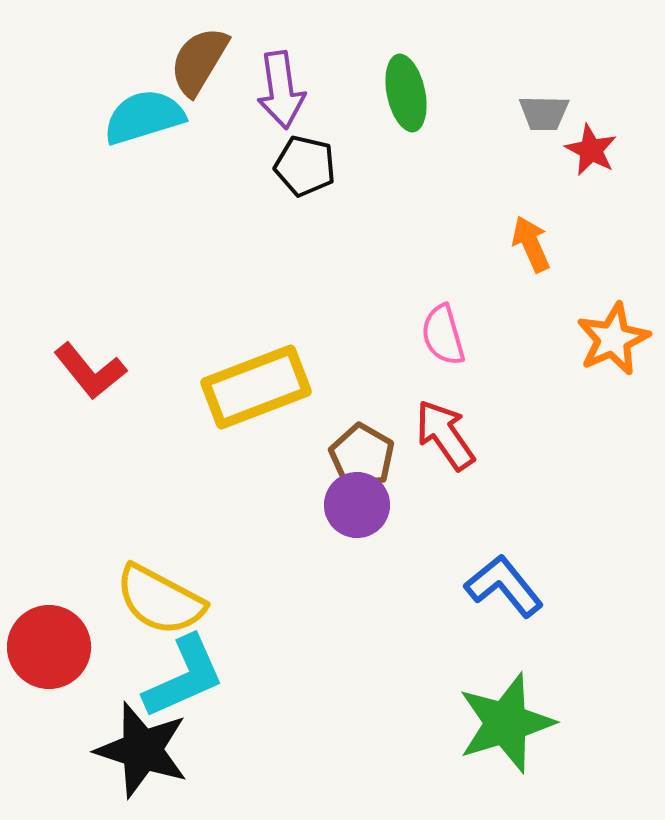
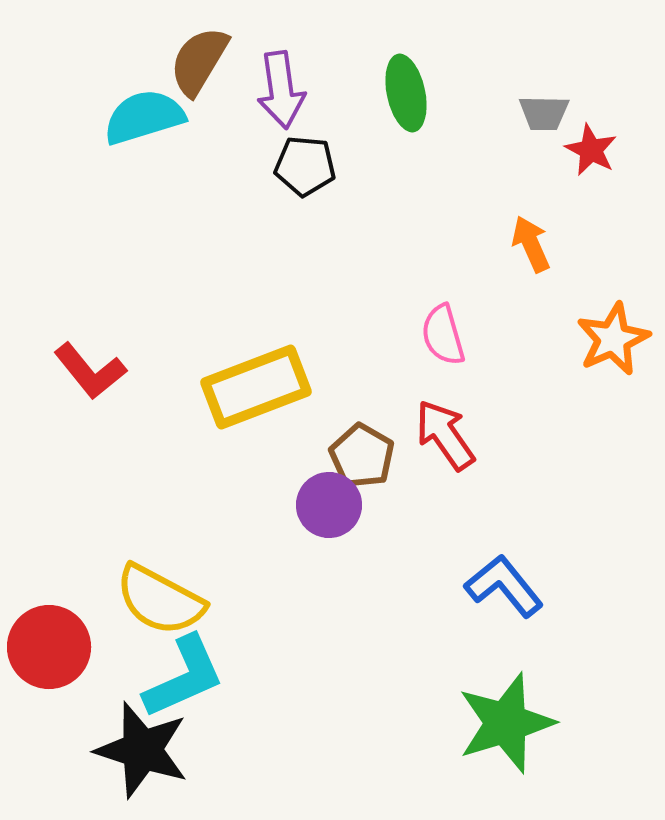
black pentagon: rotated 8 degrees counterclockwise
purple circle: moved 28 px left
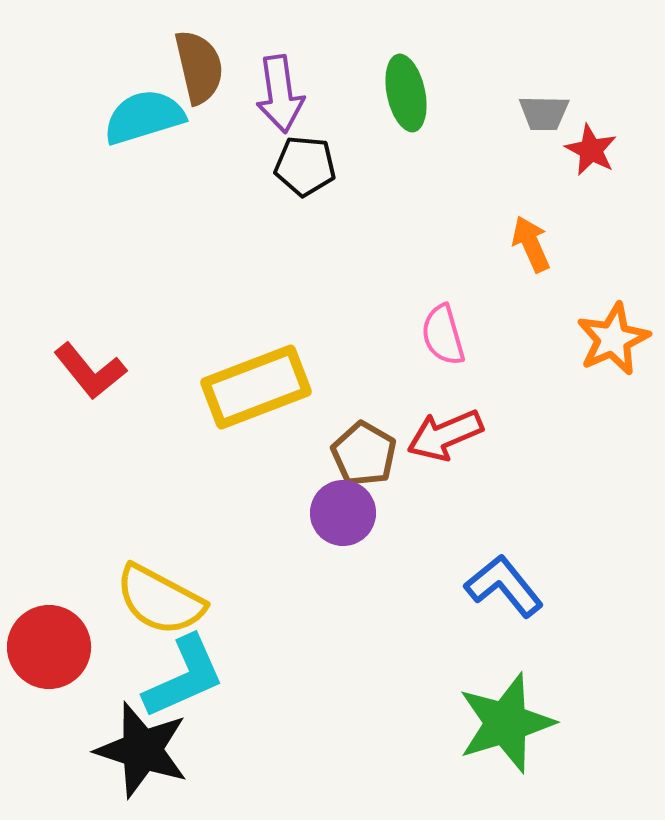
brown semicircle: moved 6 px down; rotated 136 degrees clockwise
purple arrow: moved 1 px left, 4 px down
red arrow: rotated 78 degrees counterclockwise
brown pentagon: moved 2 px right, 2 px up
purple circle: moved 14 px right, 8 px down
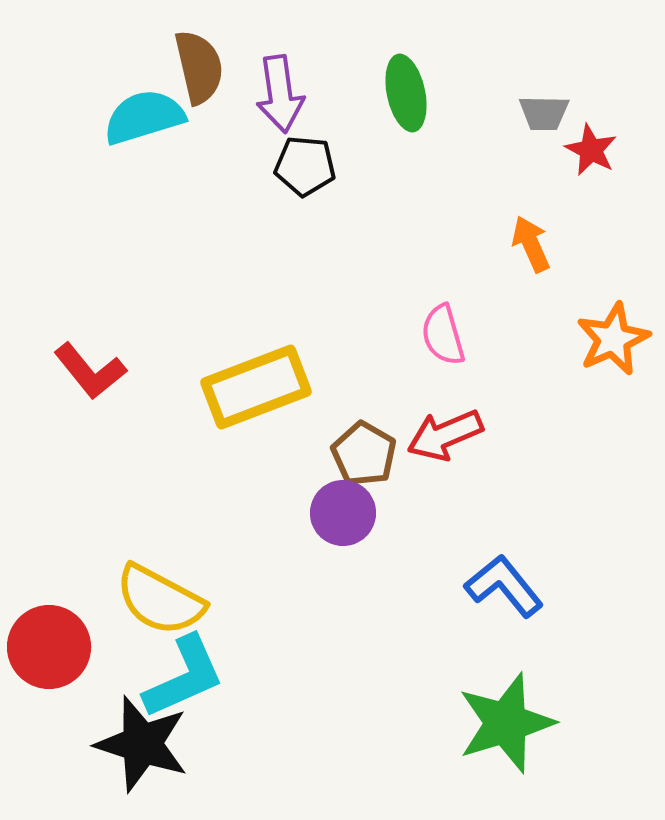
black star: moved 6 px up
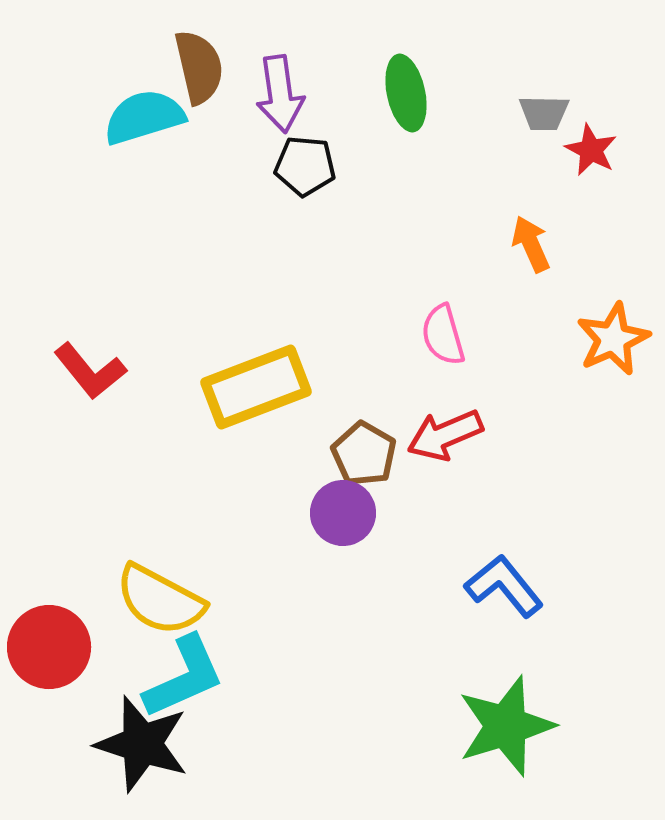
green star: moved 3 px down
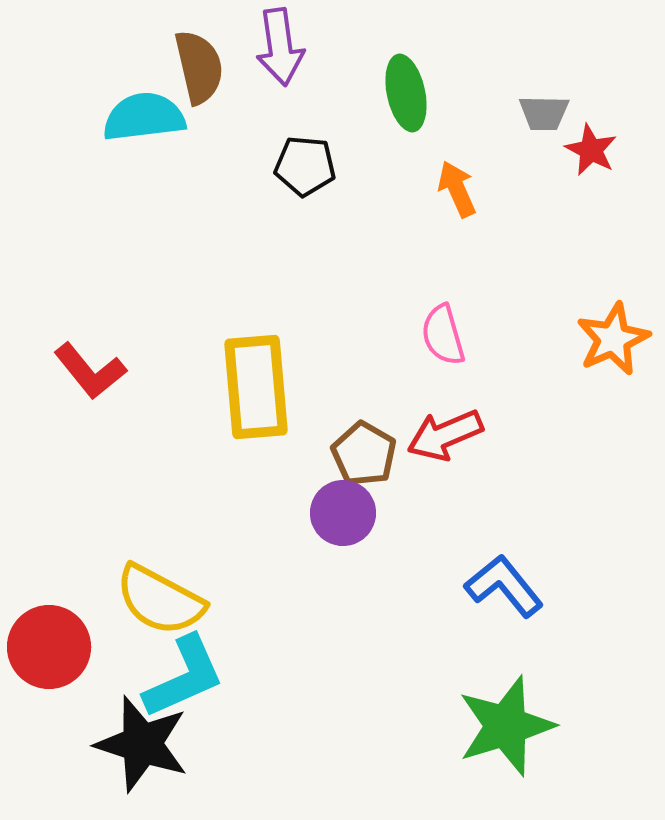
purple arrow: moved 47 px up
cyan semicircle: rotated 10 degrees clockwise
orange arrow: moved 74 px left, 55 px up
yellow rectangle: rotated 74 degrees counterclockwise
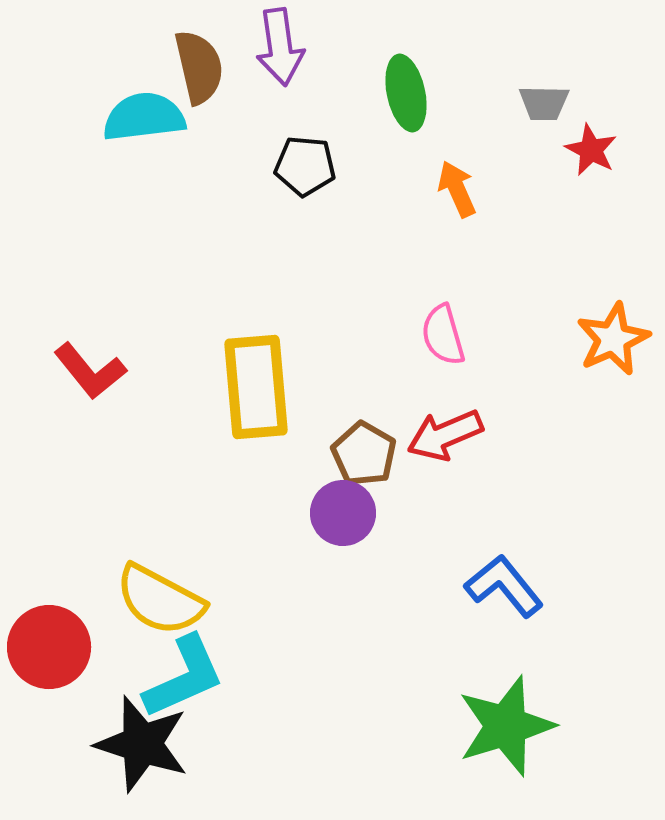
gray trapezoid: moved 10 px up
